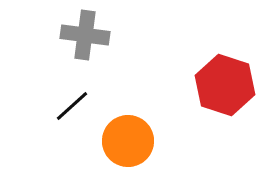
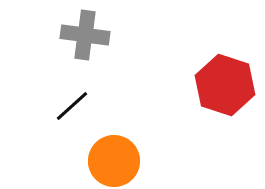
orange circle: moved 14 px left, 20 px down
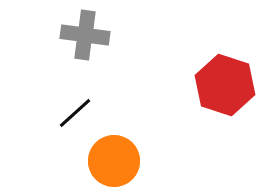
black line: moved 3 px right, 7 px down
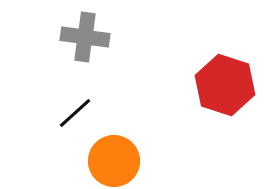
gray cross: moved 2 px down
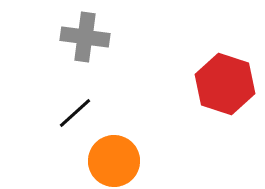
red hexagon: moved 1 px up
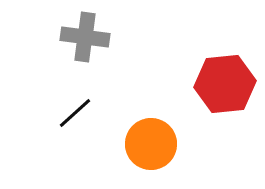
red hexagon: rotated 24 degrees counterclockwise
orange circle: moved 37 px right, 17 px up
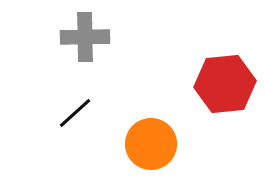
gray cross: rotated 9 degrees counterclockwise
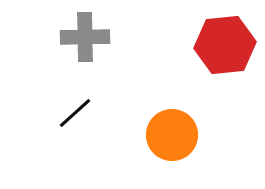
red hexagon: moved 39 px up
orange circle: moved 21 px right, 9 px up
